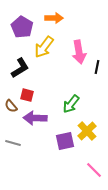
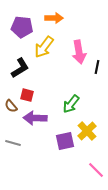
purple pentagon: rotated 25 degrees counterclockwise
pink line: moved 2 px right
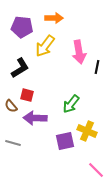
yellow arrow: moved 1 px right, 1 px up
yellow cross: rotated 24 degrees counterclockwise
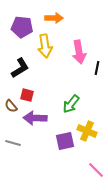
yellow arrow: rotated 45 degrees counterclockwise
black line: moved 1 px down
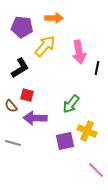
yellow arrow: rotated 130 degrees counterclockwise
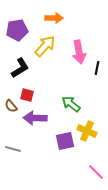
purple pentagon: moved 5 px left, 3 px down; rotated 15 degrees counterclockwise
green arrow: rotated 90 degrees clockwise
gray line: moved 6 px down
pink line: moved 2 px down
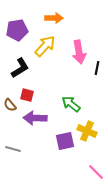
brown semicircle: moved 1 px left, 1 px up
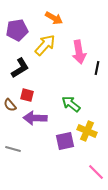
orange arrow: rotated 30 degrees clockwise
yellow arrow: moved 1 px up
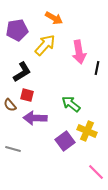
black L-shape: moved 2 px right, 4 px down
purple square: rotated 24 degrees counterclockwise
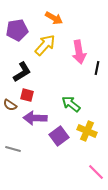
brown semicircle: rotated 16 degrees counterclockwise
purple square: moved 6 px left, 5 px up
